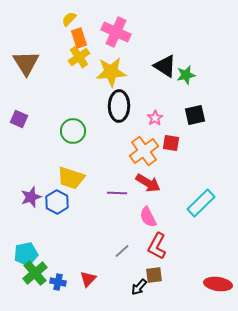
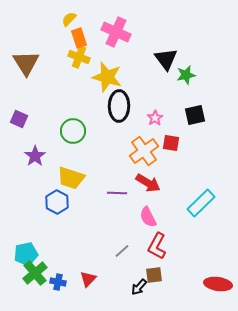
yellow cross: rotated 35 degrees counterclockwise
black triangle: moved 1 px right, 7 px up; rotated 20 degrees clockwise
yellow star: moved 4 px left, 5 px down; rotated 20 degrees clockwise
purple star: moved 4 px right, 41 px up; rotated 15 degrees counterclockwise
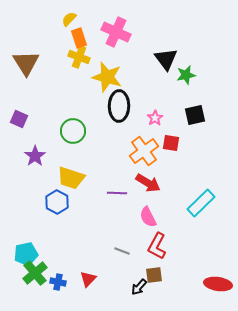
gray line: rotated 63 degrees clockwise
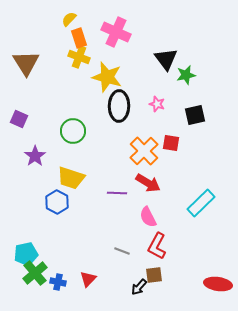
pink star: moved 2 px right, 14 px up; rotated 21 degrees counterclockwise
orange cross: rotated 8 degrees counterclockwise
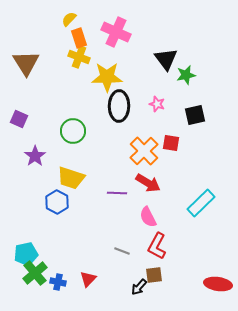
yellow star: rotated 16 degrees counterclockwise
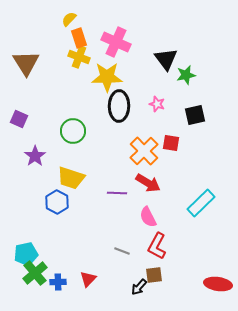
pink cross: moved 10 px down
blue cross: rotated 14 degrees counterclockwise
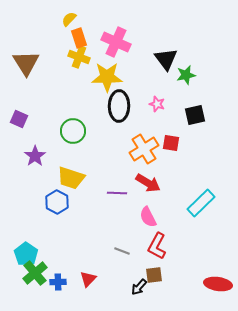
orange cross: moved 2 px up; rotated 12 degrees clockwise
cyan pentagon: rotated 25 degrees counterclockwise
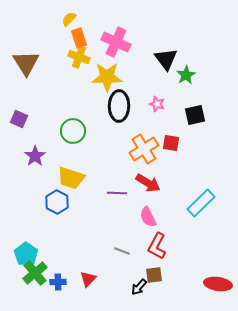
green star: rotated 18 degrees counterclockwise
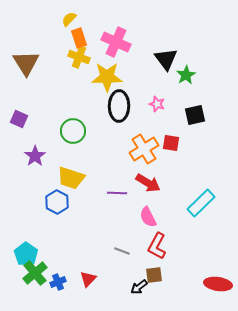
blue cross: rotated 21 degrees counterclockwise
black arrow: rotated 12 degrees clockwise
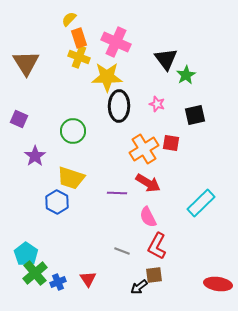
red triangle: rotated 18 degrees counterclockwise
